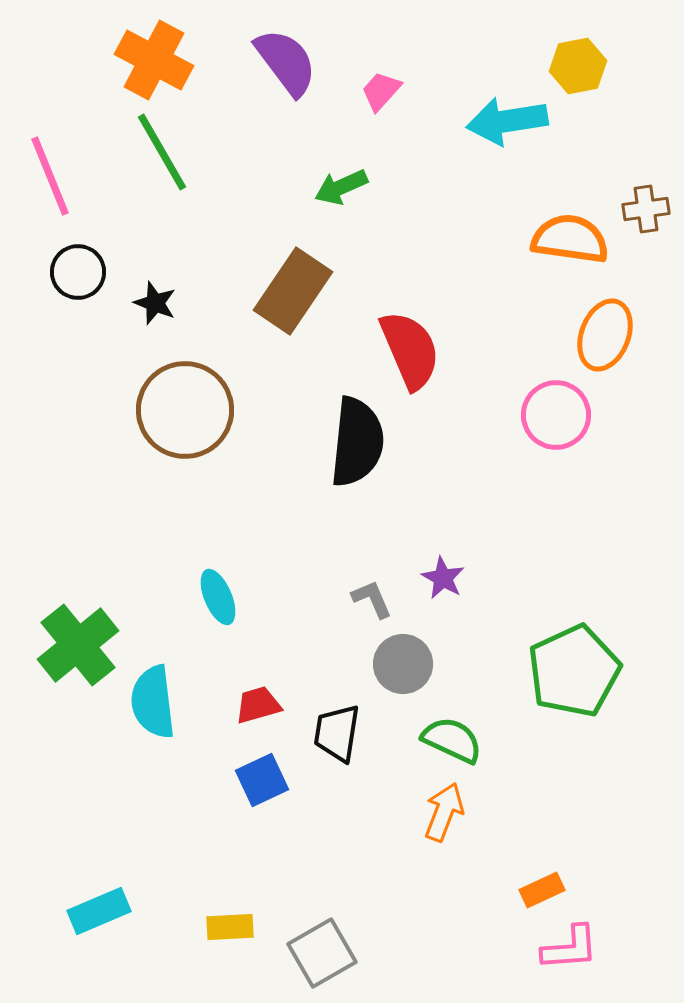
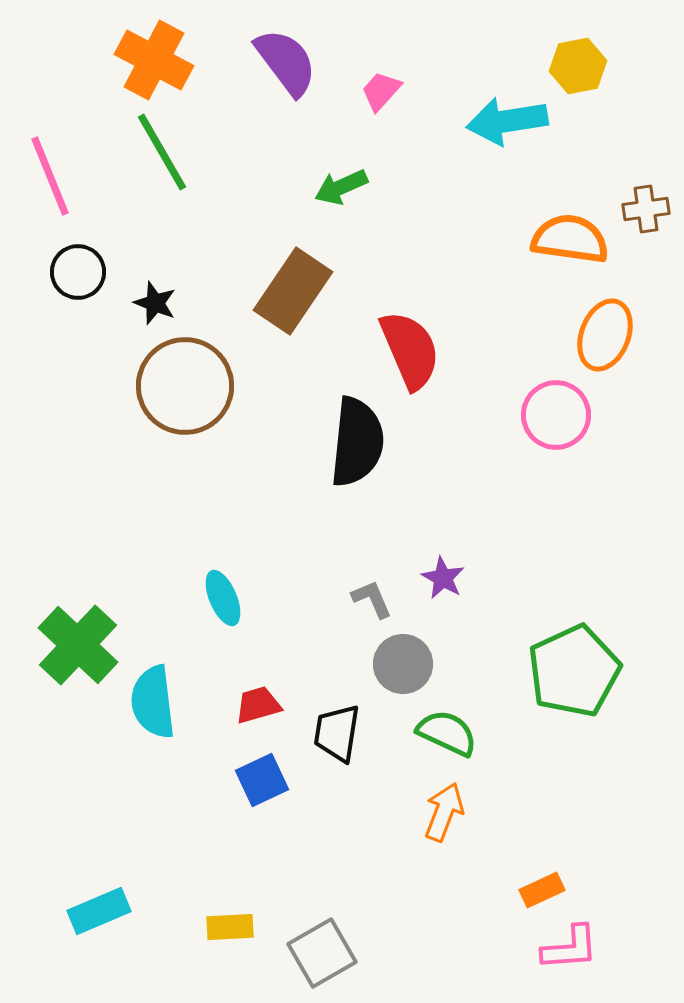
brown circle: moved 24 px up
cyan ellipse: moved 5 px right, 1 px down
green cross: rotated 8 degrees counterclockwise
green semicircle: moved 5 px left, 7 px up
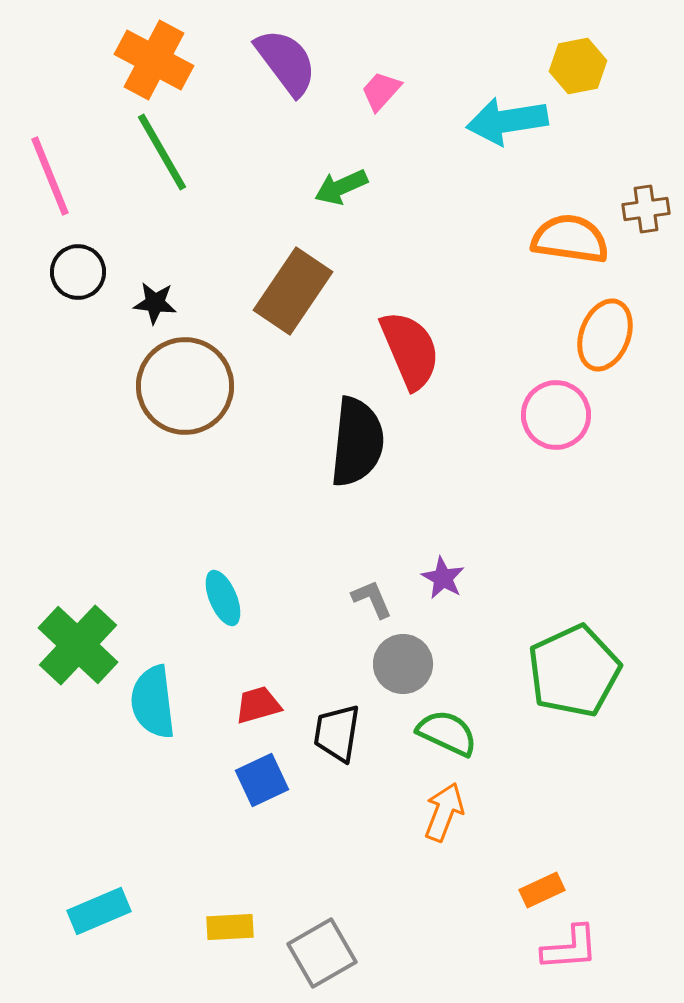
black star: rotated 15 degrees counterclockwise
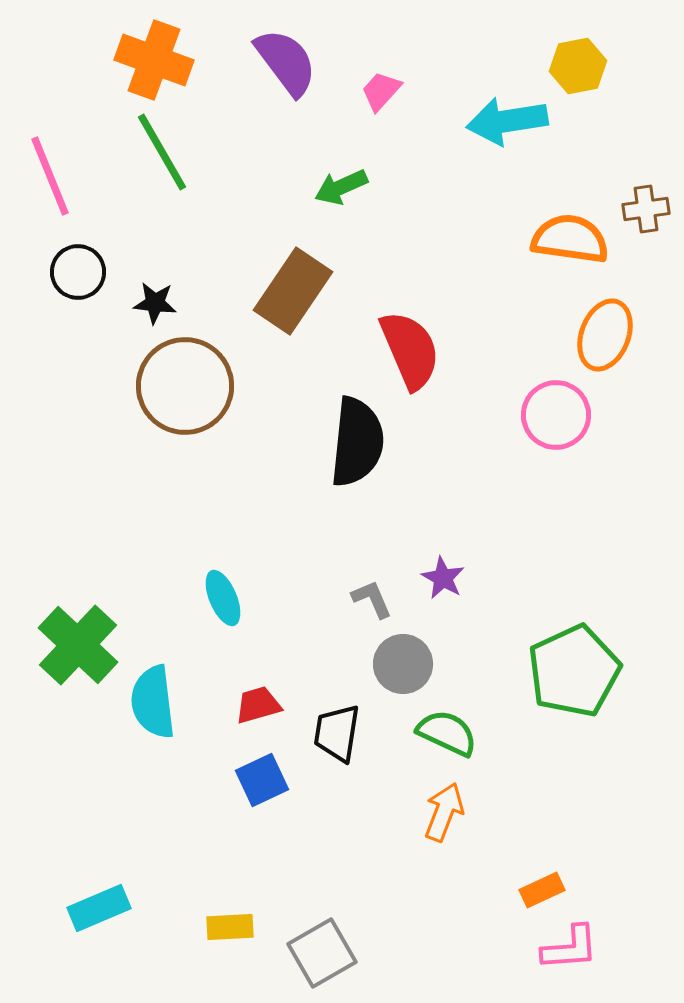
orange cross: rotated 8 degrees counterclockwise
cyan rectangle: moved 3 px up
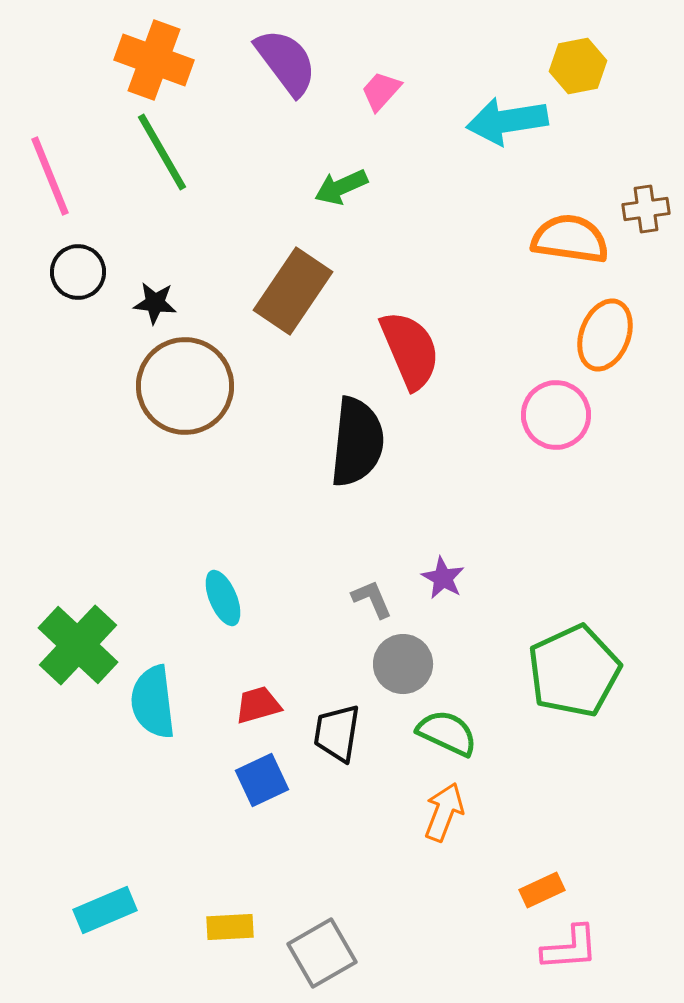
cyan rectangle: moved 6 px right, 2 px down
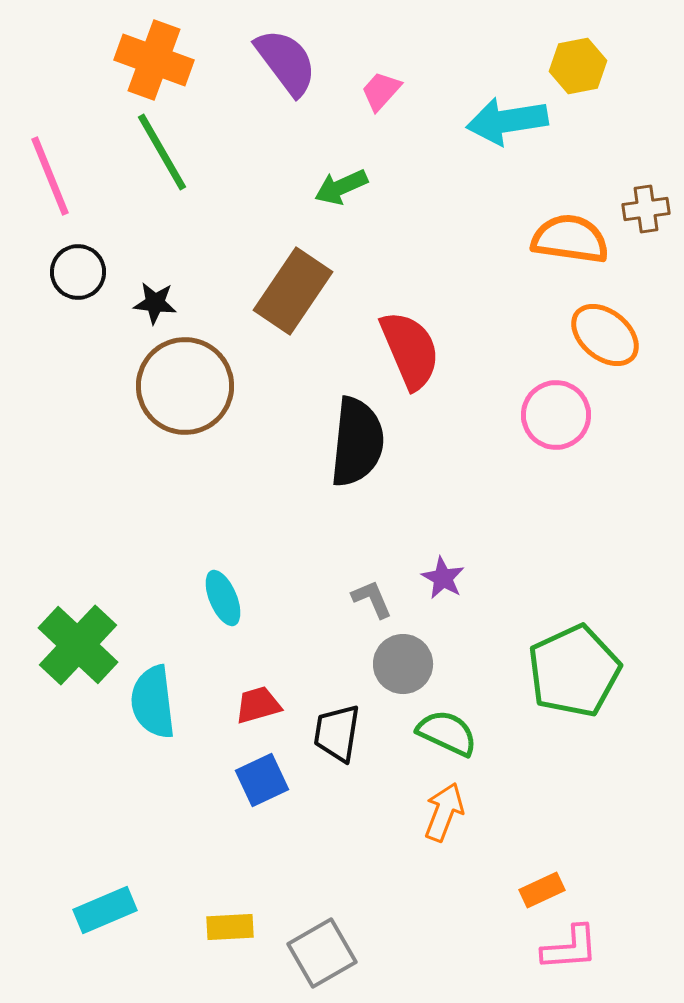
orange ellipse: rotated 72 degrees counterclockwise
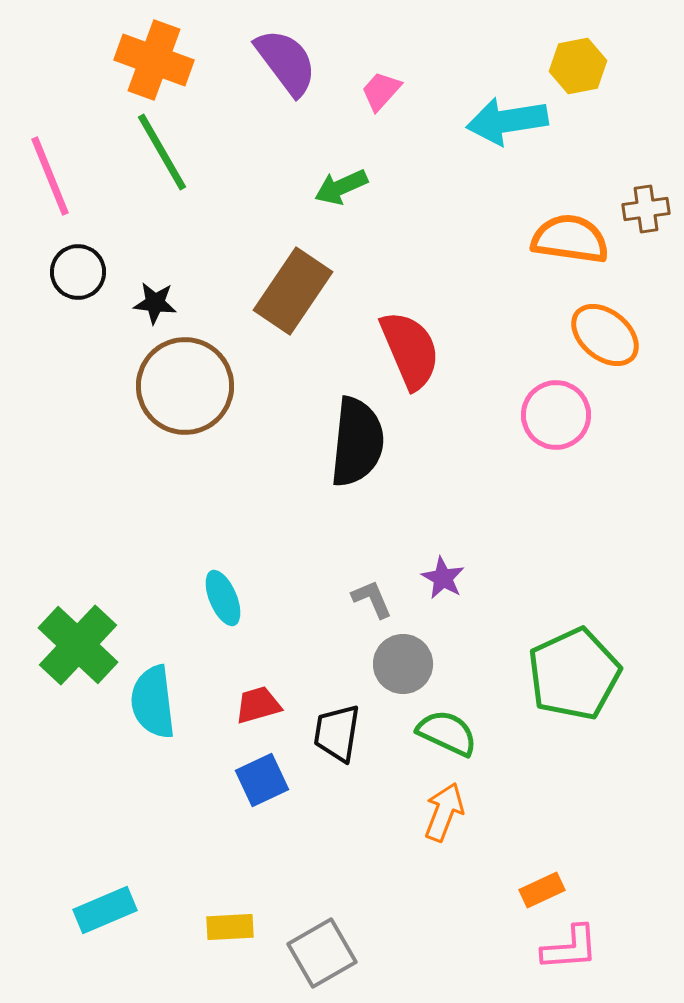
green pentagon: moved 3 px down
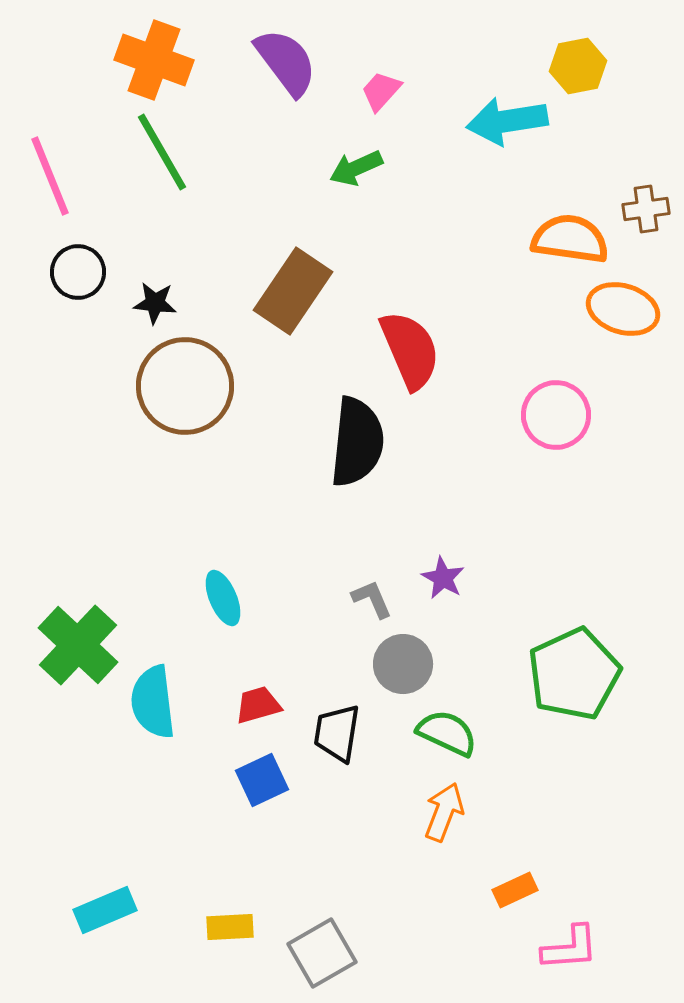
green arrow: moved 15 px right, 19 px up
orange ellipse: moved 18 px right, 26 px up; rotated 22 degrees counterclockwise
orange rectangle: moved 27 px left
